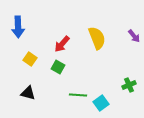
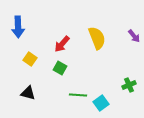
green square: moved 2 px right, 1 px down
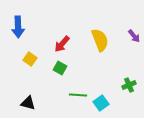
yellow semicircle: moved 3 px right, 2 px down
black triangle: moved 10 px down
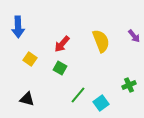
yellow semicircle: moved 1 px right, 1 px down
green line: rotated 54 degrees counterclockwise
black triangle: moved 1 px left, 4 px up
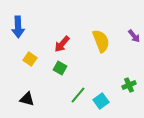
cyan square: moved 2 px up
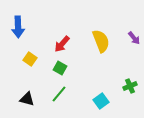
purple arrow: moved 2 px down
green cross: moved 1 px right, 1 px down
green line: moved 19 px left, 1 px up
